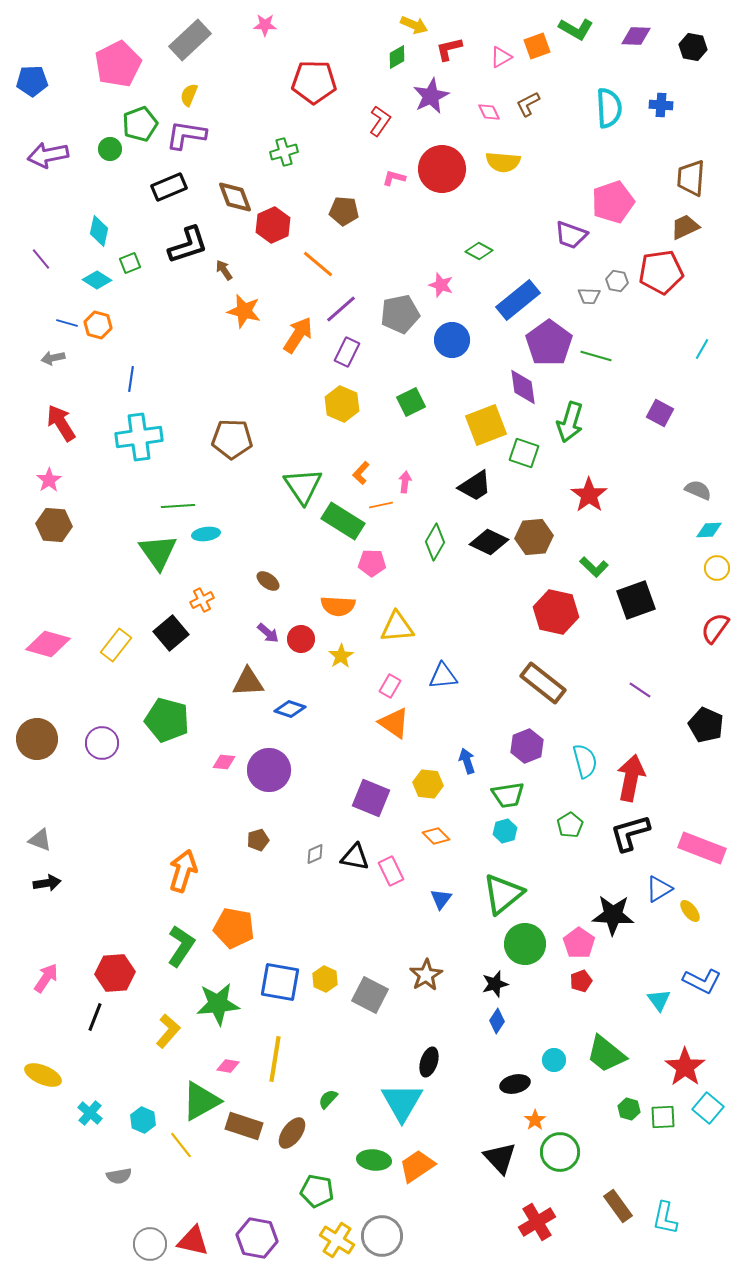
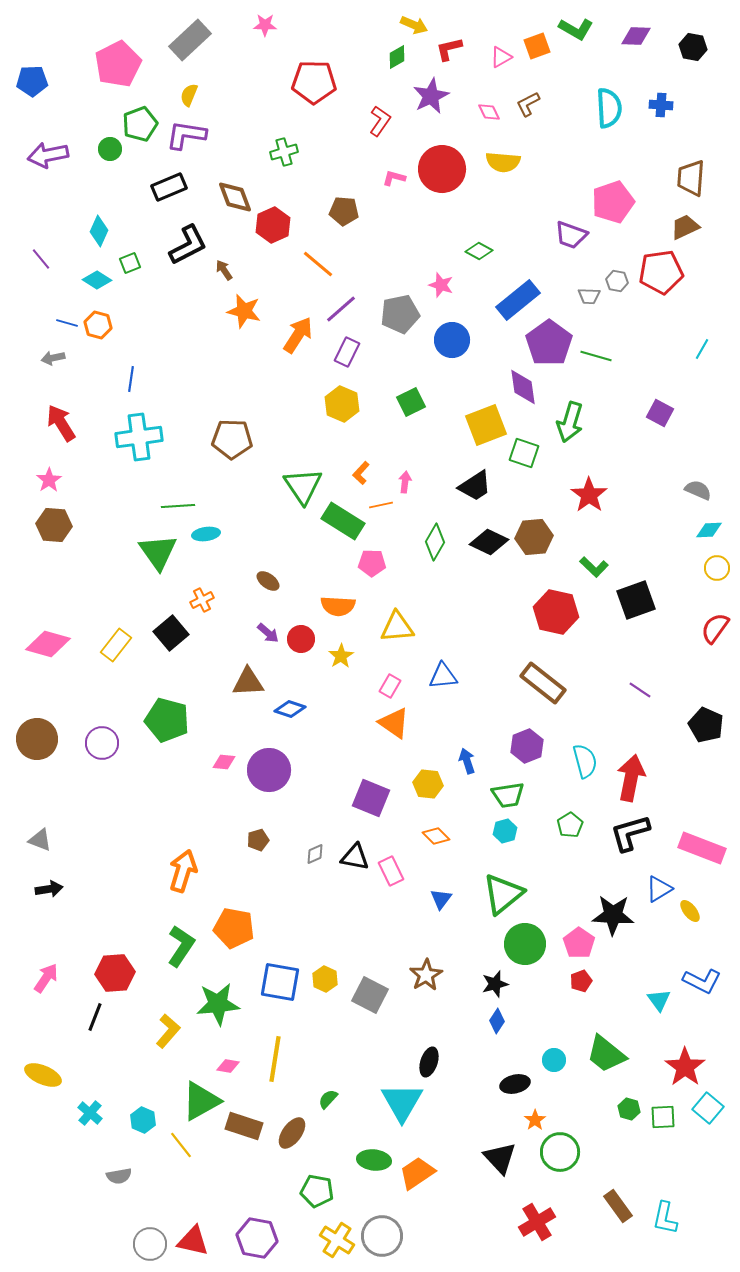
cyan diamond at (99, 231): rotated 12 degrees clockwise
black L-shape at (188, 245): rotated 9 degrees counterclockwise
black arrow at (47, 883): moved 2 px right, 6 px down
orange trapezoid at (417, 1166): moved 7 px down
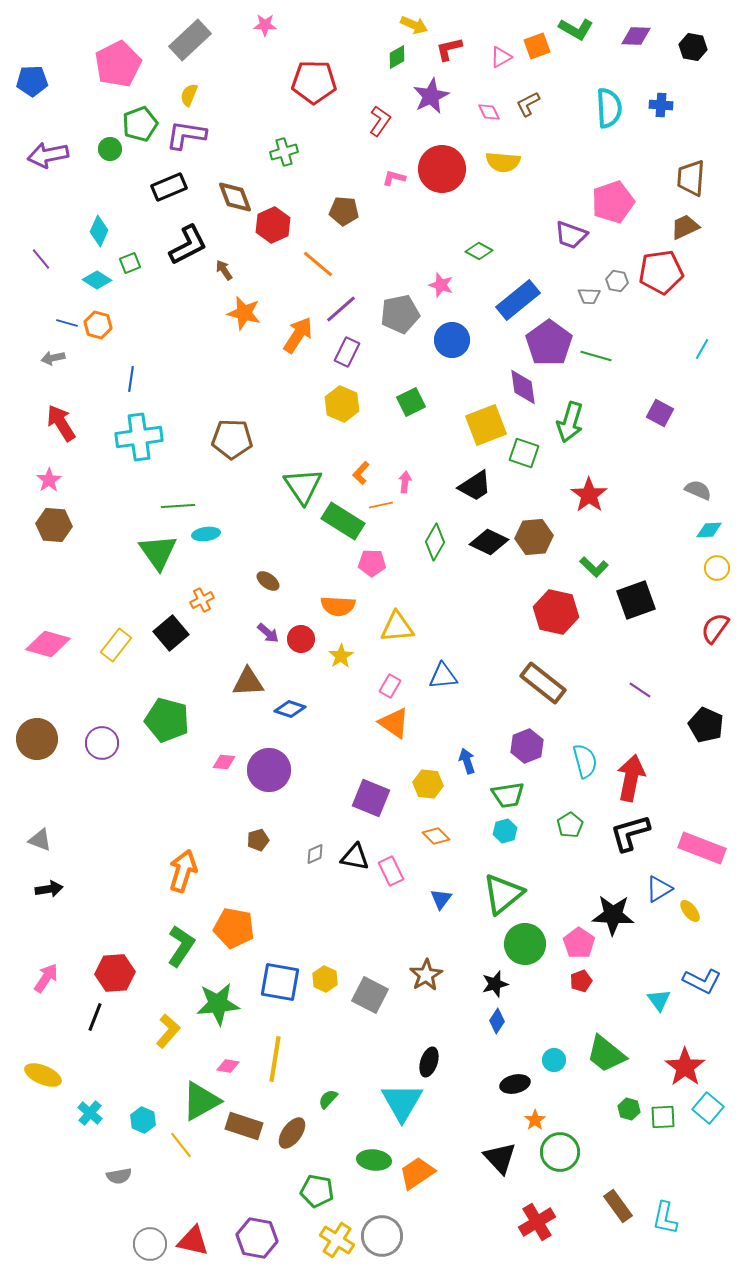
orange star at (244, 311): moved 2 px down
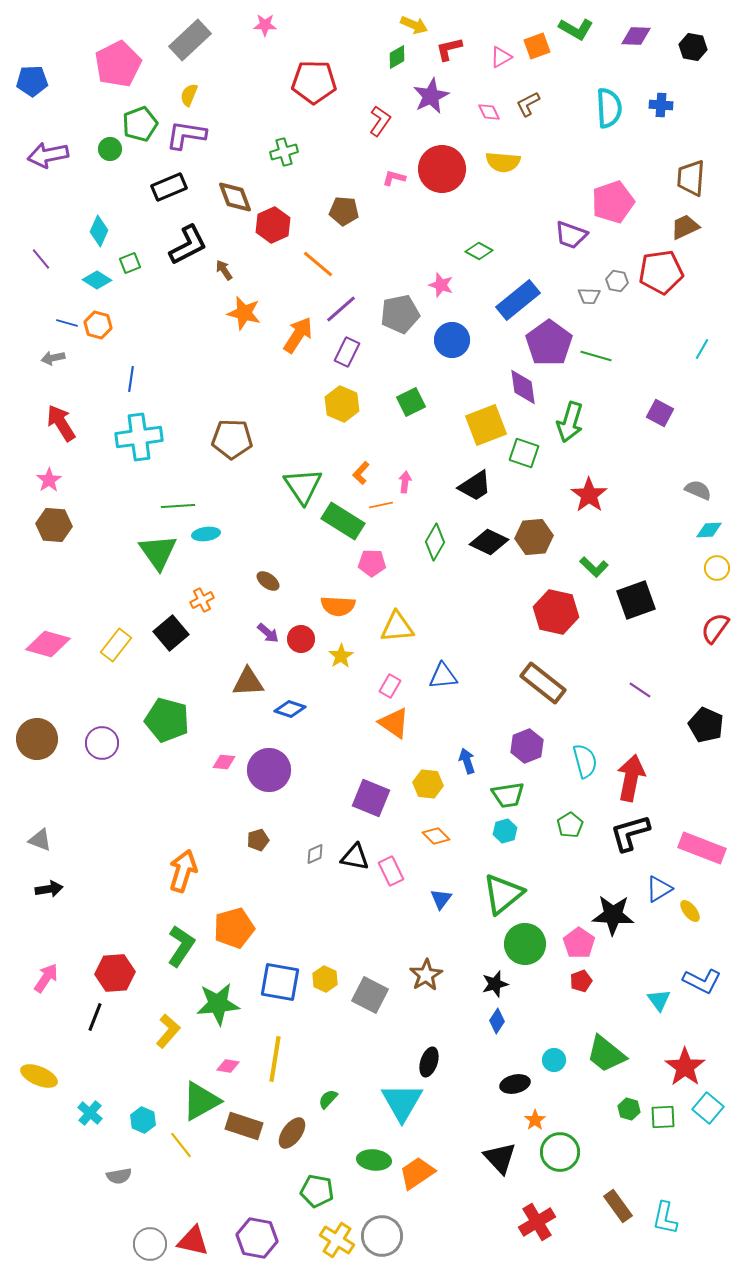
orange pentagon at (234, 928): rotated 27 degrees counterclockwise
yellow ellipse at (43, 1075): moved 4 px left, 1 px down
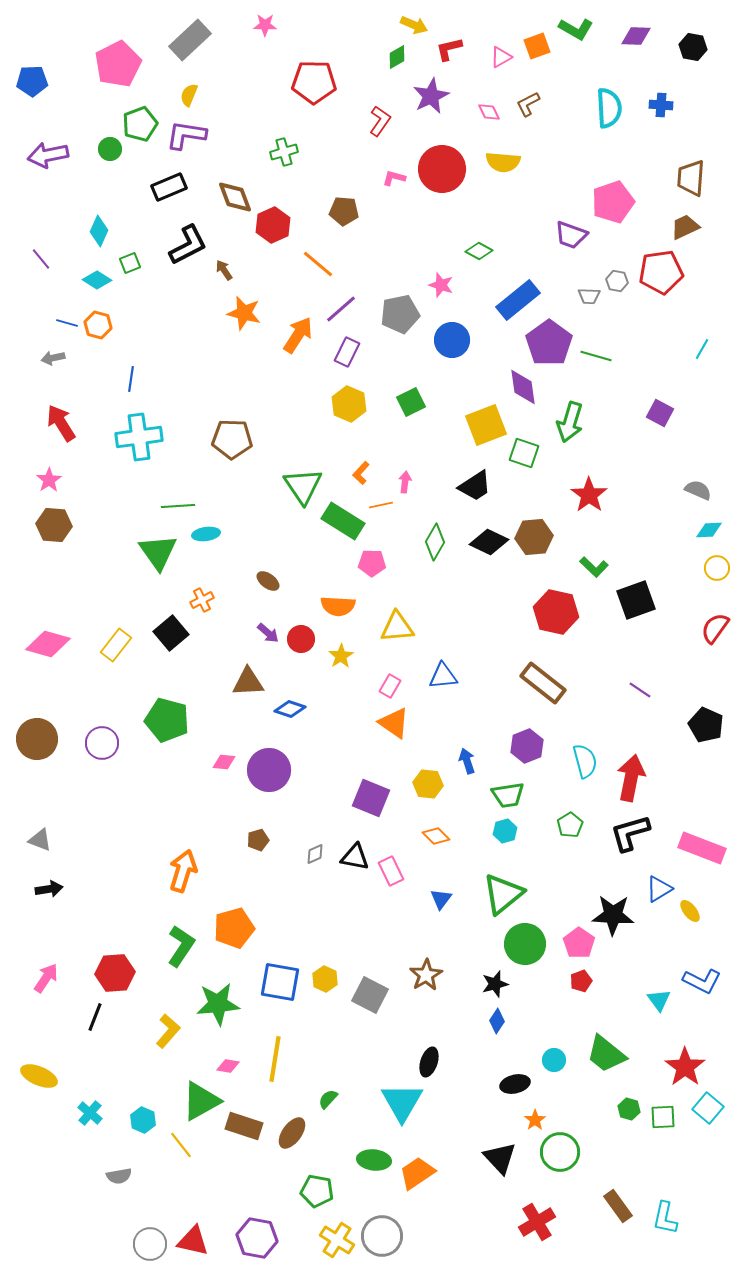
yellow hexagon at (342, 404): moved 7 px right
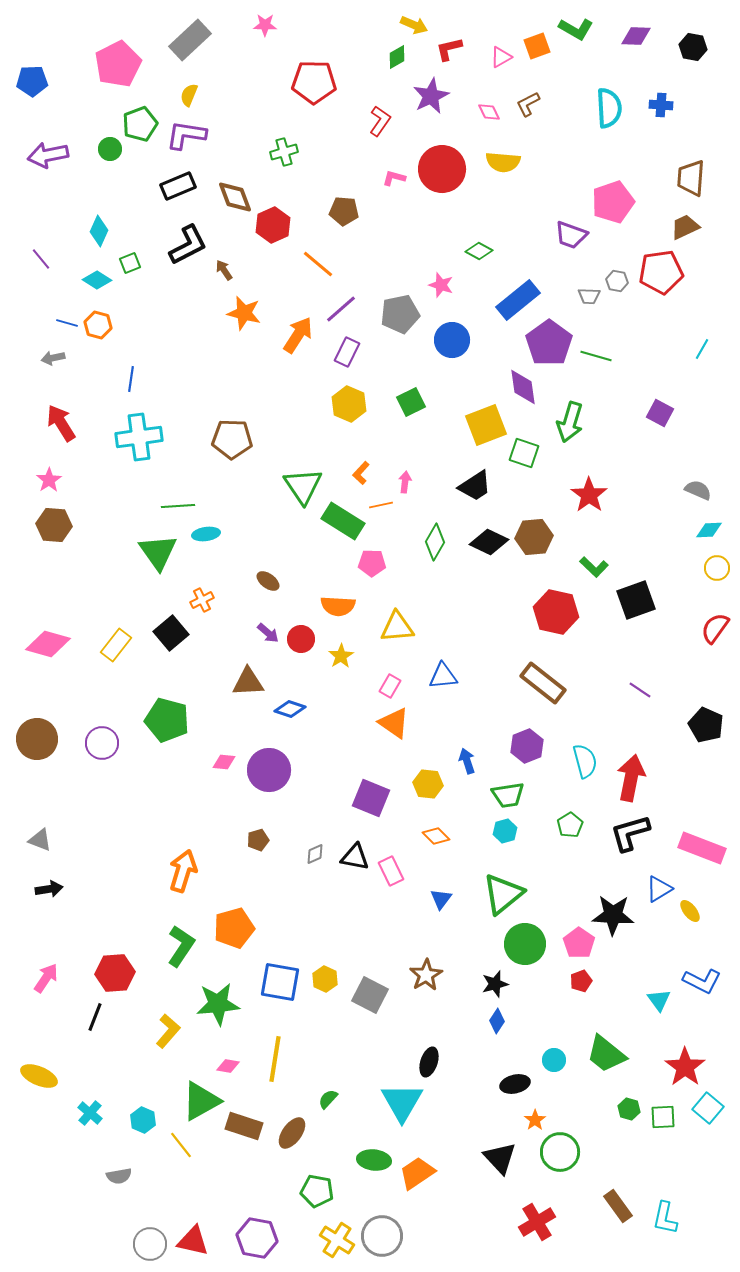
black rectangle at (169, 187): moved 9 px right, 1 px up
